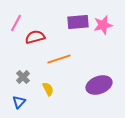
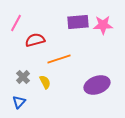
pink star: rotated 12 degrees clockwise
red semicircle: moved 3 px down
purple ellipse: moved 2 px left
yellow semicircle: moved 3 px left, 7 px up
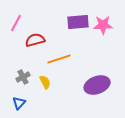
gray cross: rotated 16 degrees clockwise
blue triangle: moved 1 px down
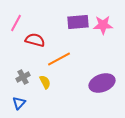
red semicircle: rotated 30 degrees clockwise
orange line: rotated 10 degrees counterclockwise
purple ellipse: moved 5 px right, 2 px up
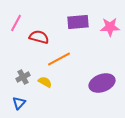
pink star: moved 7 px right, 2 px down
red semicircle: moved 4 px right, 3 px up
yellow semicircle: rotated 32 degrees counterclockwise
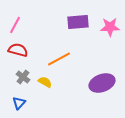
pink line: moved 1 px left, 2 px down
red semicircle: moved 21 px left, 13 px down
gray cross: rotated 24 degrees counterclockwise
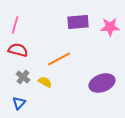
pink line: rotated 12 degrees counterclockwise
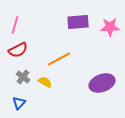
red semicircle: rotated 138 degrees clockwise
